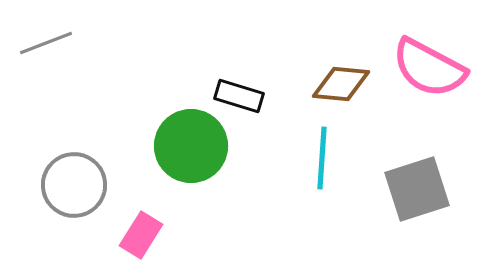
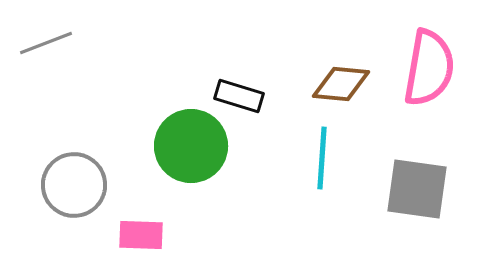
pink semicircle: rotated 108 degrees counterclockwise
gray square: rotated 26 degrees clockwise
pink rectangle: rotated 60 degrees clockwise
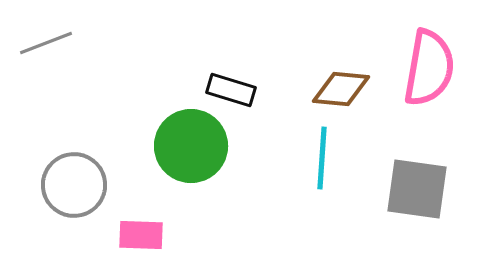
brown diamond: moved 5 px down
black rectangle: moved 8 px left, 6 px up
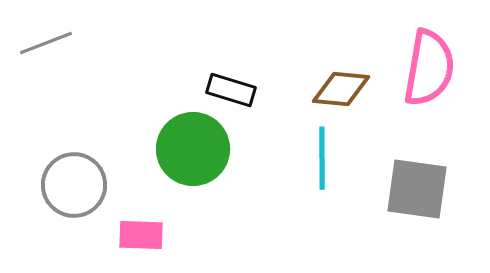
green circle: moved 2 px right, 3 px down
cyan line: rotated 4 degrees counterclockwise
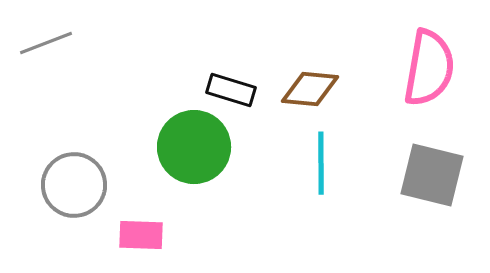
brown diamond: moved 31 px left
green circle: moved 1 px right, 2 px up
cyan line: moved 1 px left, 5 px down
gray square: moved 15 px right, 14 px up; rotated 6 degrees clockwise
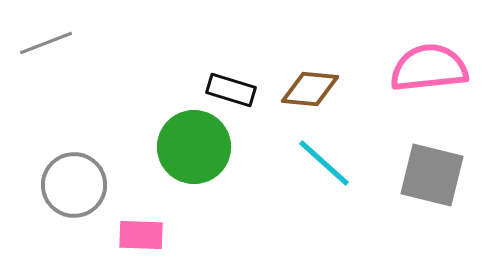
pink semicircle: rotated 106 degrees counterclockwise
cyan line: moved 3 px right; rotated 48 degrees counterclockwise
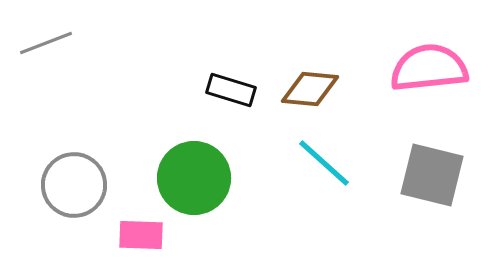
green circle: moved 31 px down
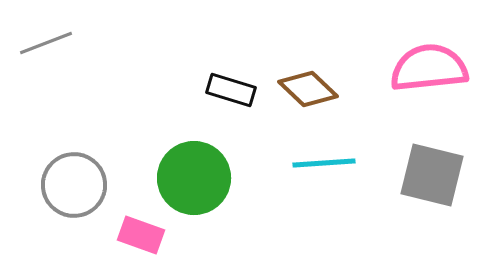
brown diamond: moved 2 px left; rotated 38 degrees clockwise
cyan line: rotated 46 degrees counterclockwise
pink rectangle: rotated 18 degrees clockwise
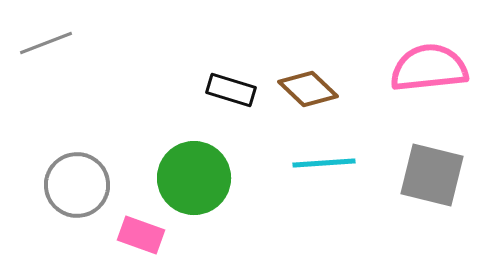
gray circle: moved 3 px right
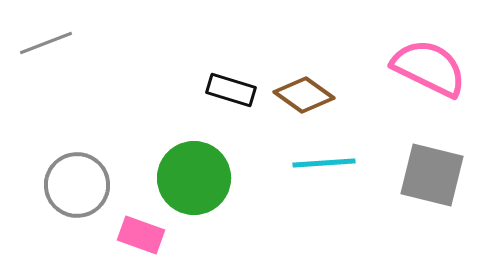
pink semicircle: rotated 32 degrees clockwise
brown diamond: moved 4 px left, 6 px down; rotated 8 degrees counterclockwise
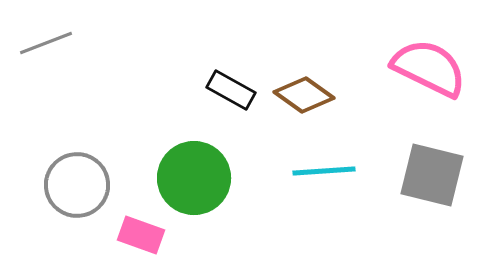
black rectangle: rotated 12 degrees clockwise
cyan line: moved 8 px down
